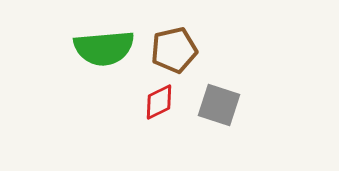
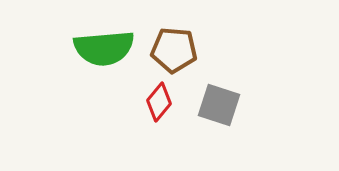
brown pentagon: rotated 18 degrees clockwise
red diamond: rotated 24 degrees counterclockwise
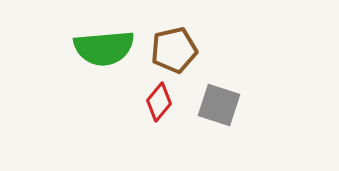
brown pentagon: rotated 18 degrees counterclockwise
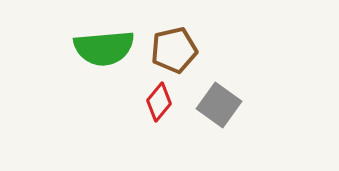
gray square: rotated 18 degrees clockwise
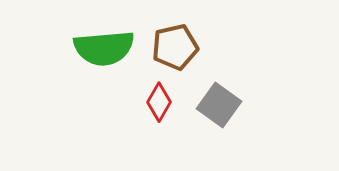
brown pentagon: moved 1 px right, 3 px up
red diamond: rotated 9 degrees counterclockwise
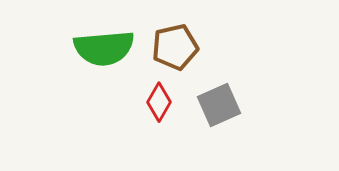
gray square: rotated 30 degrees clockwise
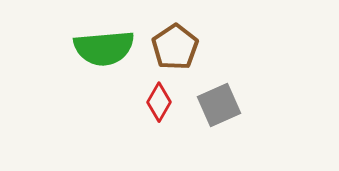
brown pentagon: rotated 21 degrees counterclockwise
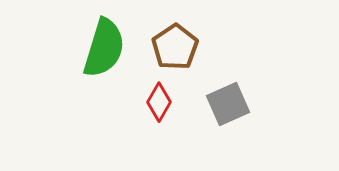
green semicircle: rotated 68 degrees counterclockwise
gray square: moved 9 px right, 1 px up
